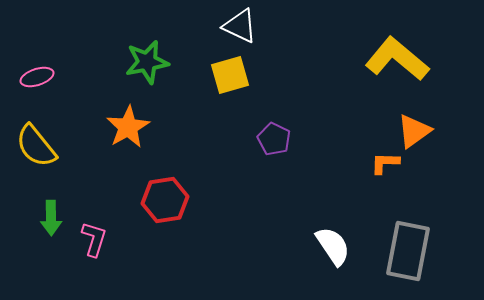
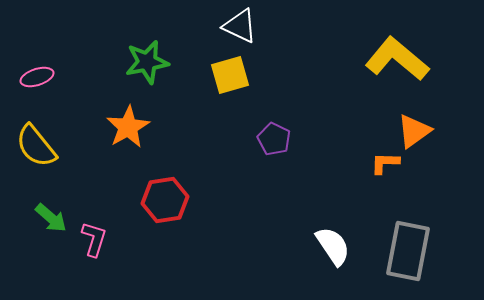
green arrow: rotated 48 degrees counterclockwise
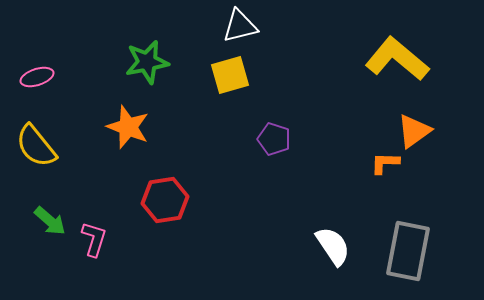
white triangle: rotated 39 degrees counterclockwise
orange star: rotated 21 degrees counterclockwise
purple pentagon: rotated 8 degrees counterclockwise
green arrow: moved 1 px left, 3 px down
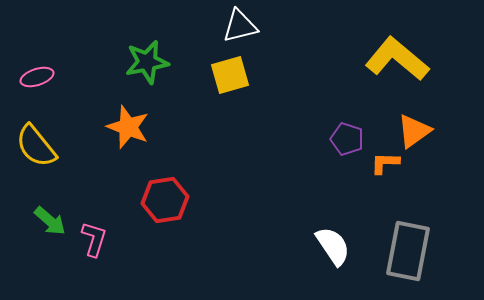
purple pentagon: moved 73 px right
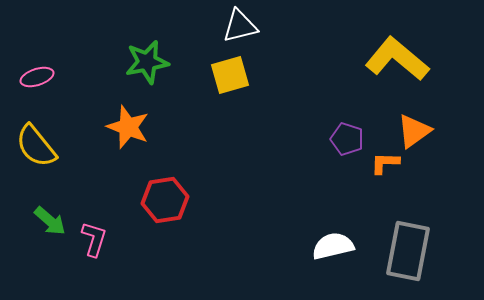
white semicircle: rotated 69 degrees counterclockwise
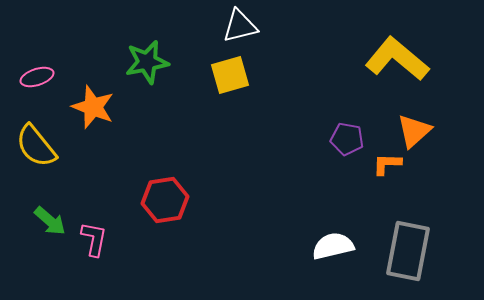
orange star: moved 35 px left, 20 px up
orange triangle: rotated 6 degrees counterclockwise
purple pentagon: rotated 8 degrees counterclockwise
orange L-shape: moved 2 px right, 1 px down
pink L-shape: rotated 6 degrees counterclockwise
